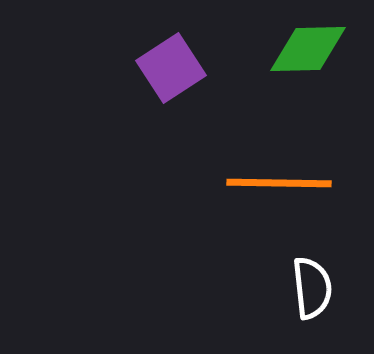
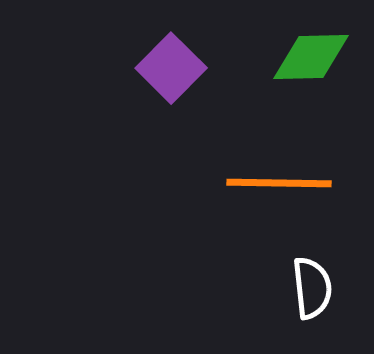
green diamond: moved 3 px right, 8 px down
purple square: rotated 12 degrees counterclockwise
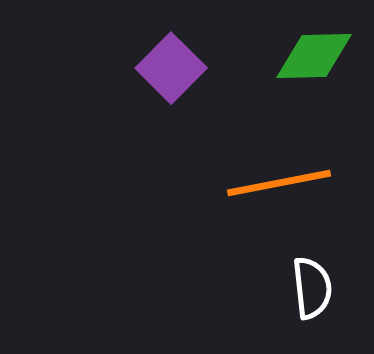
green diamond: moved 3 px right, 1 px up
orange line: rotated 12 degrees counterclockwise
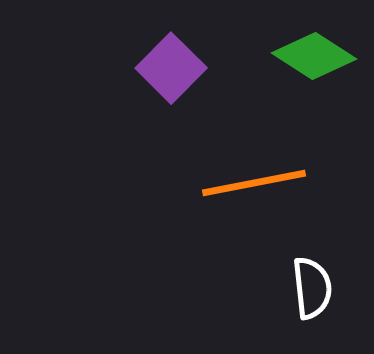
green diamond: rotated 34 degrees clockwise
orange line: moved 25 px left
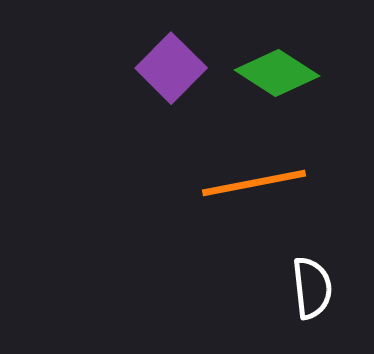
green diamond: moved 37 px left, 17 px down
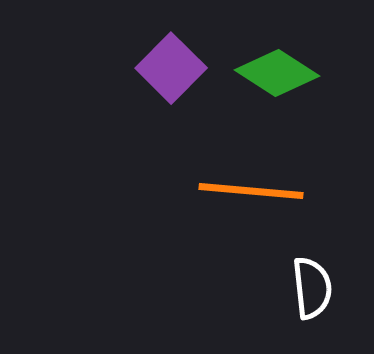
orange line: moved 3 px left, 8 px down; rotated 16 degrees clockwise
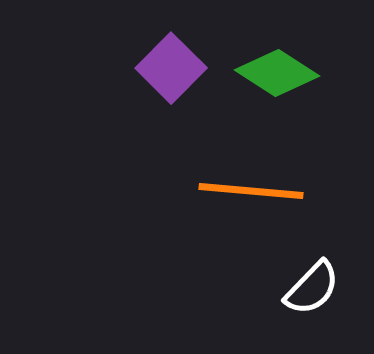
white semicircle: rotated 50 degrees clockwise
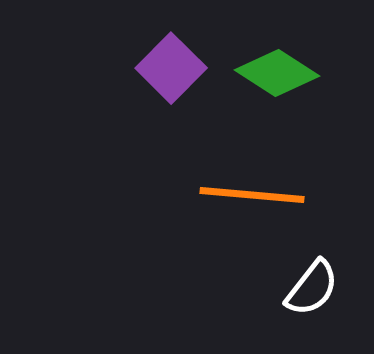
orange line: moved 1 px right, 4 px down
white semicircle: rotated 6 degrees counterclockwise
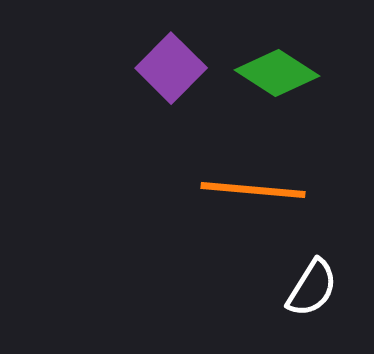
orange line: moved 1 px right, 5 px up
white semicircle: rotated 6 degrees counterclockwise
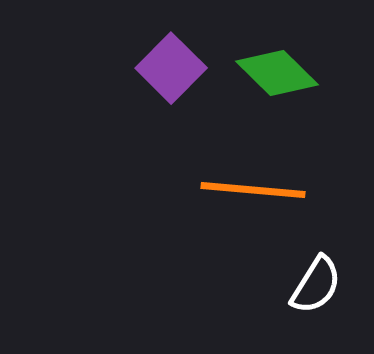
green diamond: rotated 12 degrees clockwise
white semicircle: moved 4 px right, 3 px up
